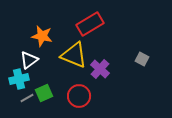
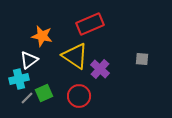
red rectangle: rotated 8 degrees clockwise
yellow triangle: moved 1 px right, 1 px down; rotated 12 degrees clockwise
gray square: rotated 24 degrees counterclockwise
gray line: rotated 16 degrees counterclockwise
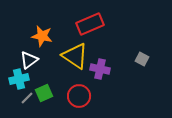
gray square: rotated 24 degrees clockwise
purple cross: rotated 30 degrees counterclockwise
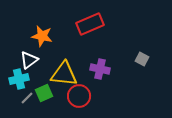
yellow triangle: moved 11 px left, 18 px down; rotated 28 degrees counterclockwise
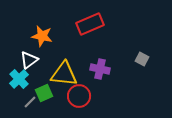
cyan cross: rotated 30 degrees counterclockwise
gray line: moved 3 px right, 4 px down
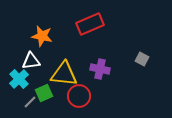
white triangle: moved 2 px right, 1 px down; rotated 30 degrees clockwise
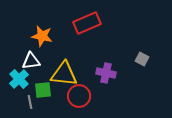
red rectangle: moved 3 px left, 1 px up
purple cross: moved 6 px right, 4 px down
green square: moved 1 px left, 3 px up; rotated 18 degrees clockwise
gray line: rotated 56 degrees counterclockwise
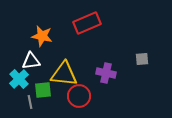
gray square: rotated 32 degrees counterclockwise
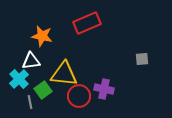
purple cross: moved 2 px left, 16 px down
green square: rotated 30 degrees counterclockwise
